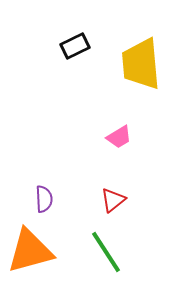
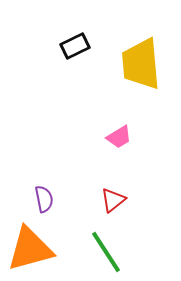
purple semicircle: rotated 8 degrees counterclockwise
orange triangle: moved 2 px up
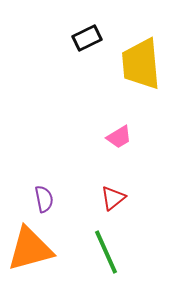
black rectangle: moved 12 px right, 8 px up
red triangle: moved 2 px up
green line: rotated 9 degrees clockwise
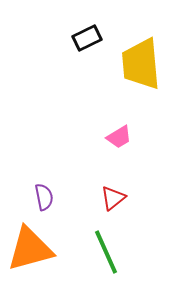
purple semicircle: moved 2 px up
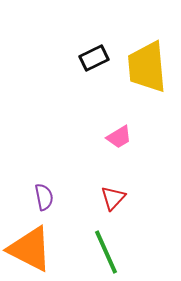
black rectangle: moved 7 px right, 20 px down
yellow trapezoid: moved 6 px right, 3 px down
red triangle: rotated 8 degrees counterclockwise
orange triangle: rotated 42 degrees clockwise
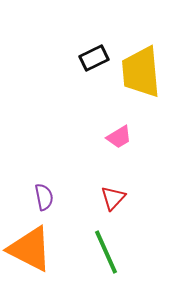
yellow trapezoid: moved 6 px left, 5 px down
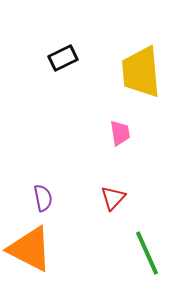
black rectangle: moved 31 px left
pink trapezoid: moved 1 px right, 4 px up; rotated 68 degrees counterclockwise
purple semicircle: moved 1 px left, 1 px down
green line: moved 41 px right, 1 px down
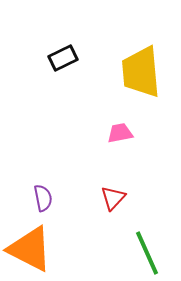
pink trapezoid: rotated 92 degrees counterclockwise
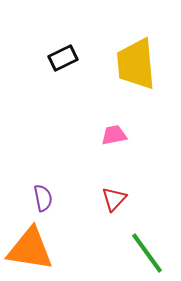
yellow trapezoid: moved 5 px left, 8 px up
pink trapezoid: moved 6 px left, 2 px down
red triangle: moved 1 px right, 1 px down
orange triangle: rotated 18 degrees counterclockwise
green line: rotated 12 degrees counterclockwise
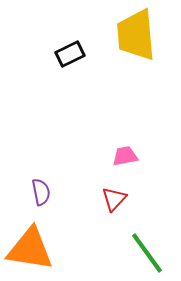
black rectangle: moved 7 px right, 4 px up
yellow trapezoid: moved 29 px up
pink trapezoid: moved 11 px right, 21 px down
purple semicircle: moved 2 px left, 6 px up
